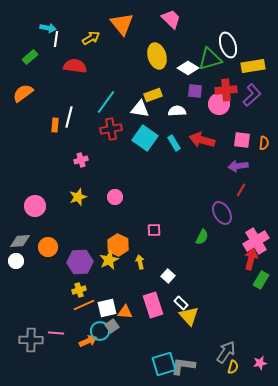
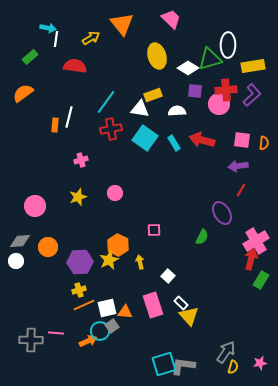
white ellipse at (228, 45): rotated 20 degrees clockwise
pink circle at (115, 197): moved 4 px up
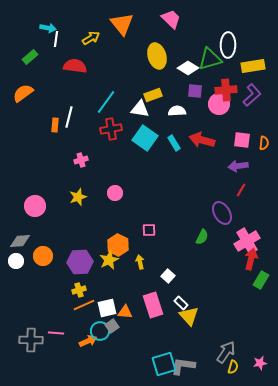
pink square at (154, 230): moved 5 px left
pink cross at (256, 241): moved 9 px left
orange circle at (48, 247): moved 5 px left, 9 px down
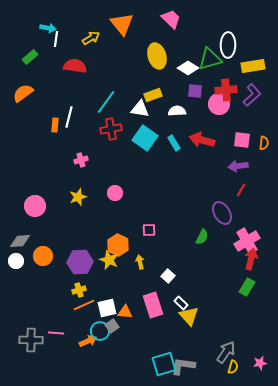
yellow star at (109, 260): rotated 24 degrees counterclockwise
green rectangle at (261, 280): moved 14 px left, 7 px down
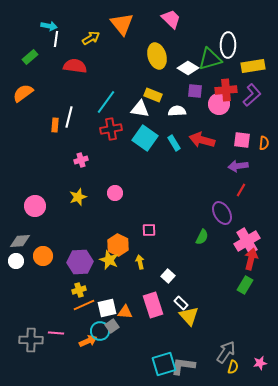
cyan arrow at (48, 28): moved 1 px right, 2 px up
yellow rectangle at (153, 95): rotated 42 degrees clockwise
green rectangle at (247, 287): moved 2 px left, 2 px up
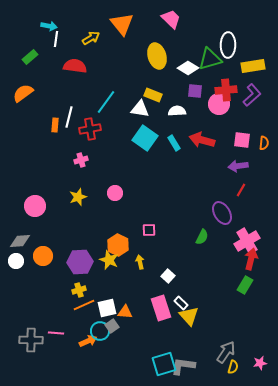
red cross at (111, 129): moved 21 px left
pink rectangle at (153, 305): moved 8 px right, 3 px down
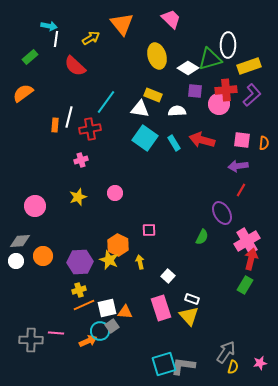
red semicircle at (75, 66): rotated 145 degrees counterclockwise
yellow rectangle at (253, 66): moved 4 px left; rotated 10 degrees counterclockwise
white rectangle at (181, 303): moved 11 px right, 4 px up; rotated 24 degrees counterclockwise
